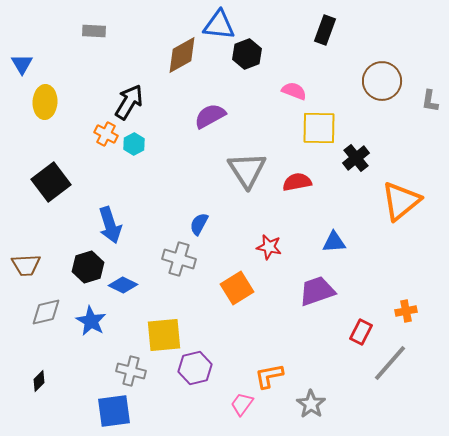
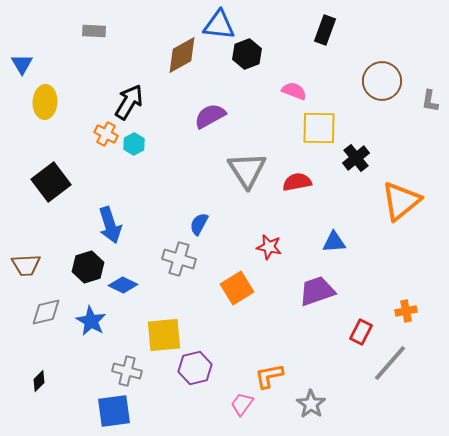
gray cross at (131, 371): moved 4 px left
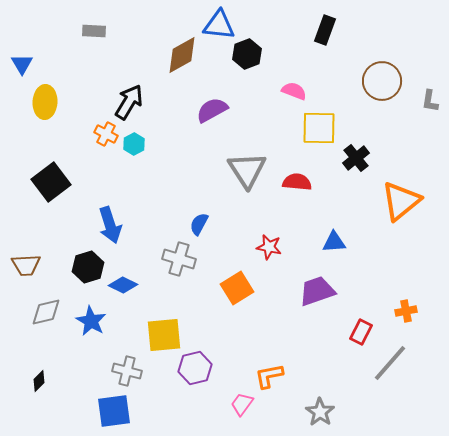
purple semicircle at (210, 116): moved 2 px right, 6 px up
red semicircle at (297, 182): rotated 16 degrees clockwise
gray star at (311, 404): moved 9 px right, 8 px down
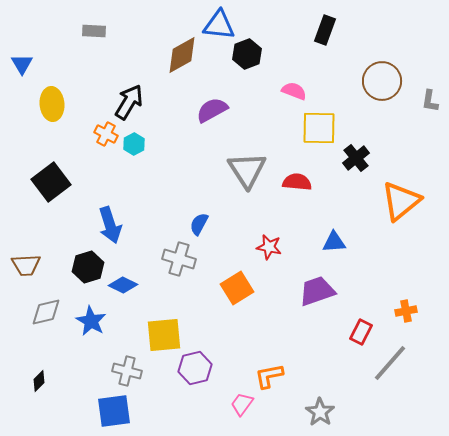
yellow ellipse at (45, 102): moved 7 px right, 2 px down; rotated 8 degrees counterclockwise
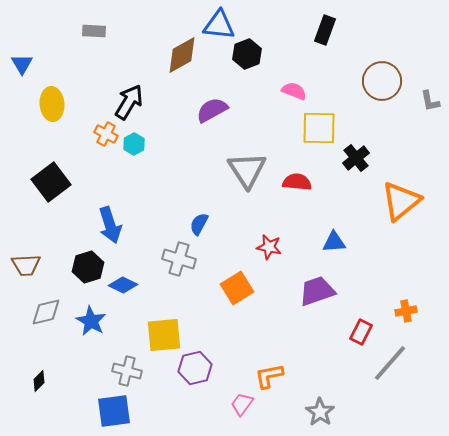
gray L-shape at (430, 101): rotated 20 degrees counterclockwise
